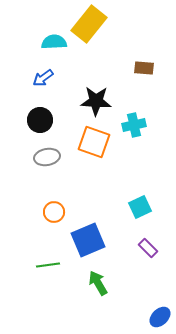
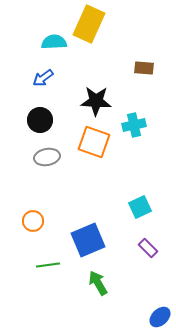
yellow rectangle: rotated 15 degrees counterclockwise
orange circle: moved 21 px left, 9 px down
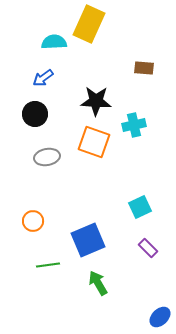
black circle: moved 5 px left, 6 px up
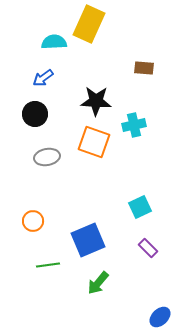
green arrow: rotated 110 degrees counterclockwise
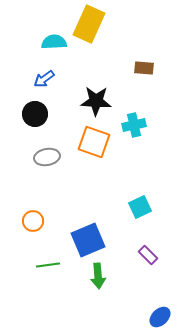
blue arrow: moved 1 px right, 1 px down
purple rectangle: moved 7 px down
green arrow: moved 7 px up; rotated 45 degrees counterclockwise
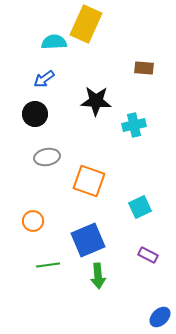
yellow rectangle: moved 3 px left
orange square: moved 5 px left, 39 px down
purple rectangle: rotated 18 degrees counterclockwise
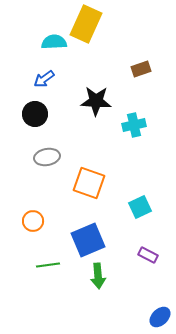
brown rectangle: moved 3 px left, 1 px down; rotated 24 degrees counterclockwise
orange square: moved 2 px down
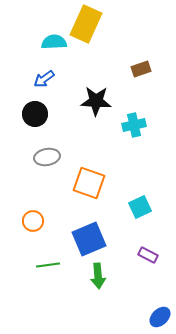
blue square: moved 1 px right, 1 px up
